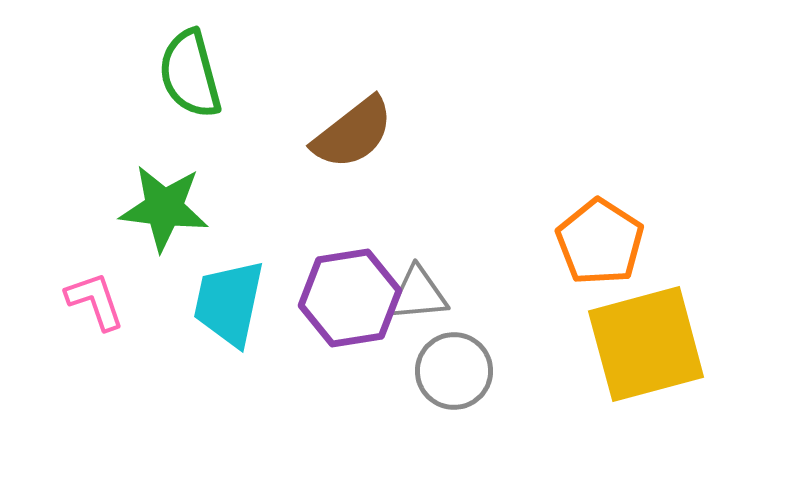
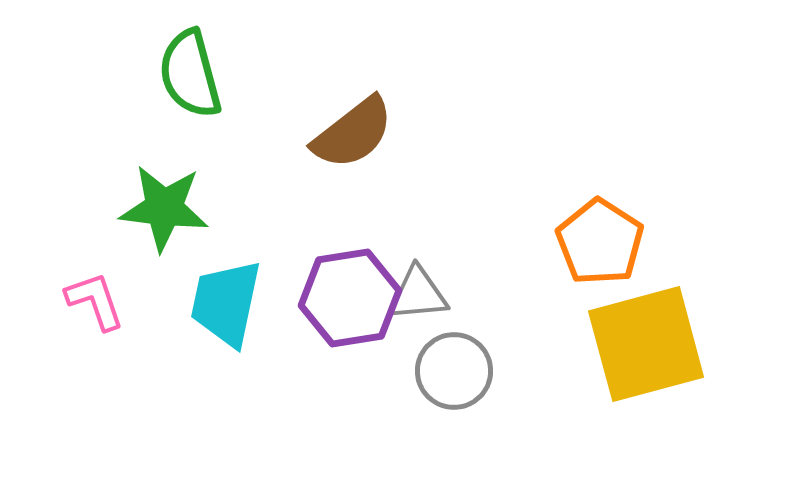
cyan trapezoid: moved 3 px left
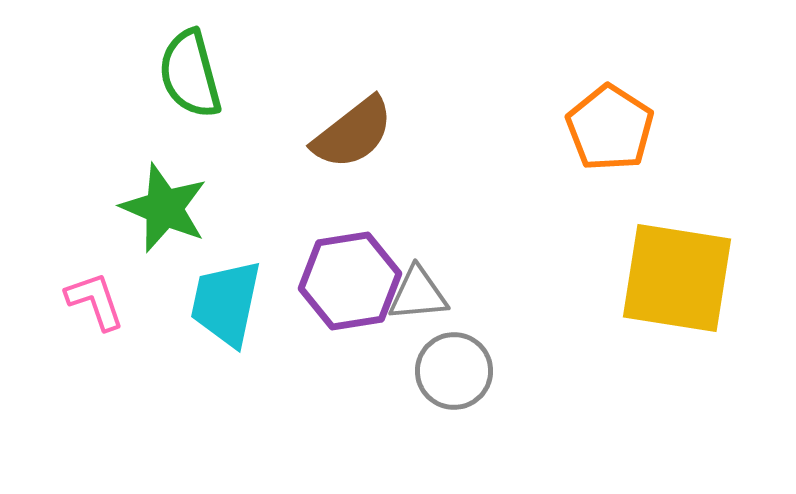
green star: rotated 16 degrees clockwise
orange pentagon: moved 10 px right, 114 px up
purple hexagon: moved 17 px up
yellow square: moved 31 px right, 66 px up; rotated 24 degrees clockwise
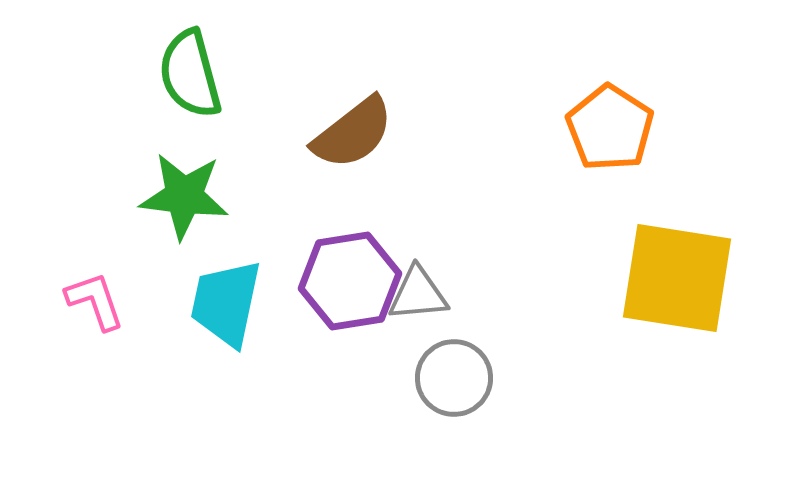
green star: moved 20 px right, 12 px up; rotated 16 degrees counterclockwise
gray circle: moved 7 px down
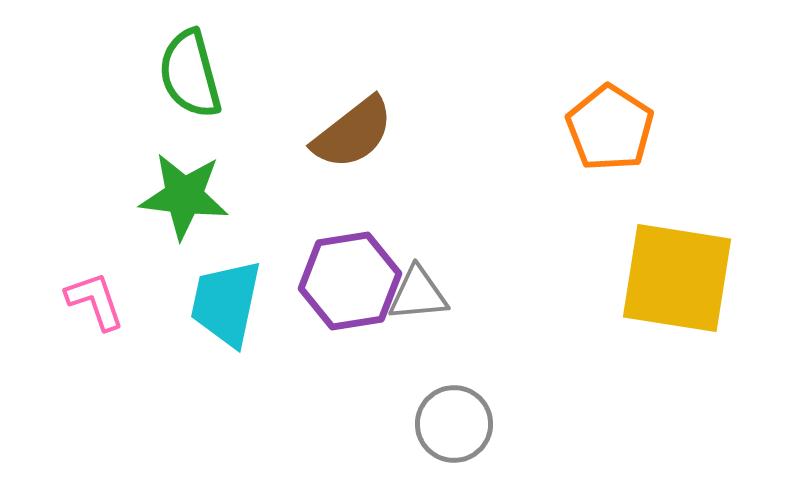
gray circle: moved 46 px down
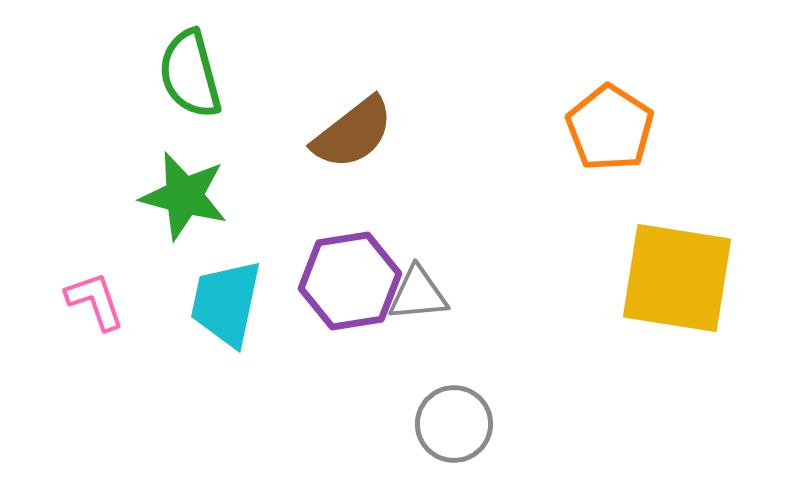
green star: rotated 8 degrees clockwise
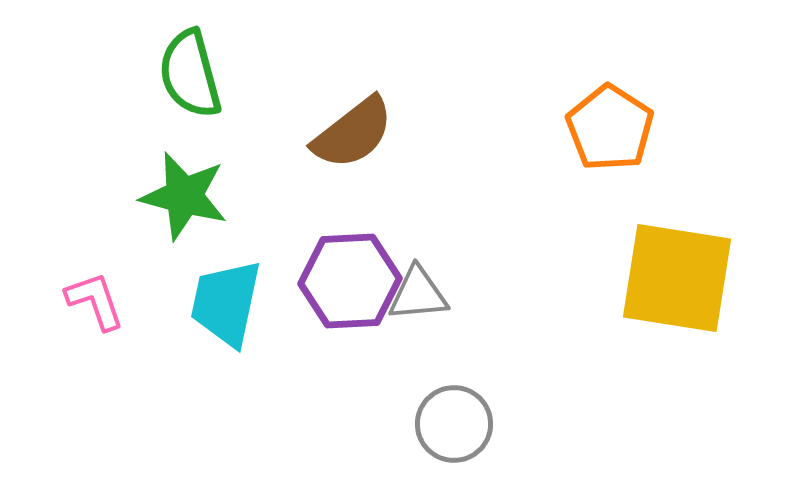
purple hexagon: rotated 6 degrees clockwise
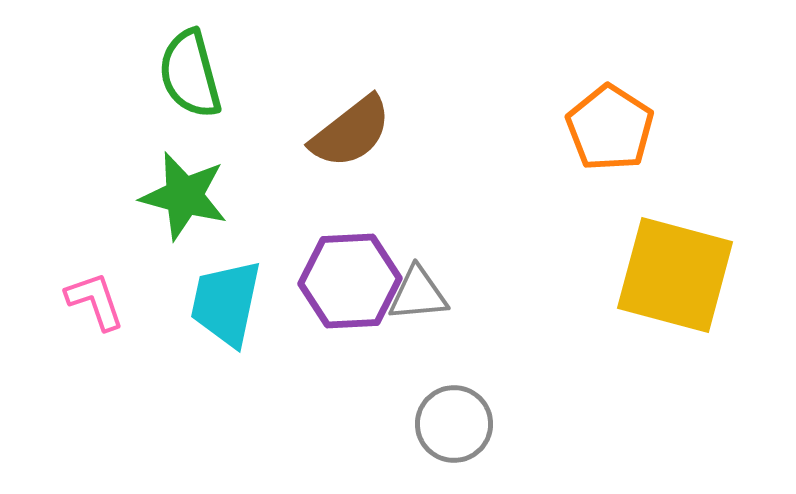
brown semicircle: moved 2 px left, 1 px up
yellow square: moved 2 px left, 3 px up; rotated 6 degrees clockwise
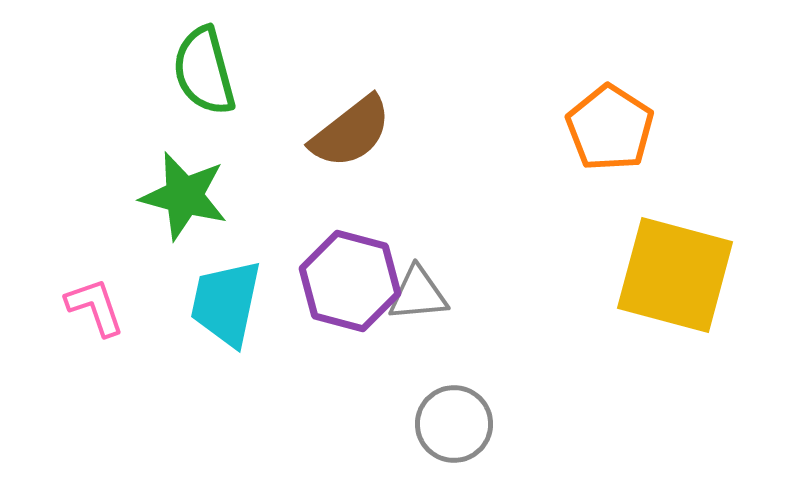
green semicircle: moved 14 px right, 3 px up
purple hexagon: rotated 18 degrees clockwise
pink L-shape: moved 6 px down
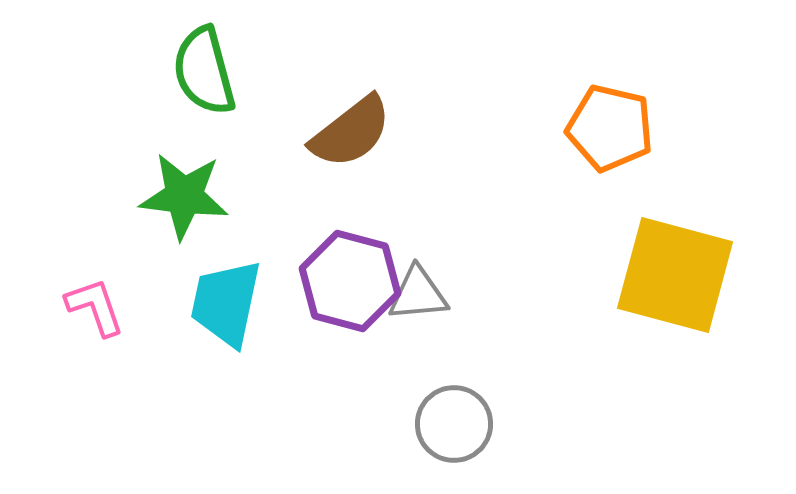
orange pentagon: rotated 20 degrees counterclockwise
green star: rotated 8 degrees counterclockwise
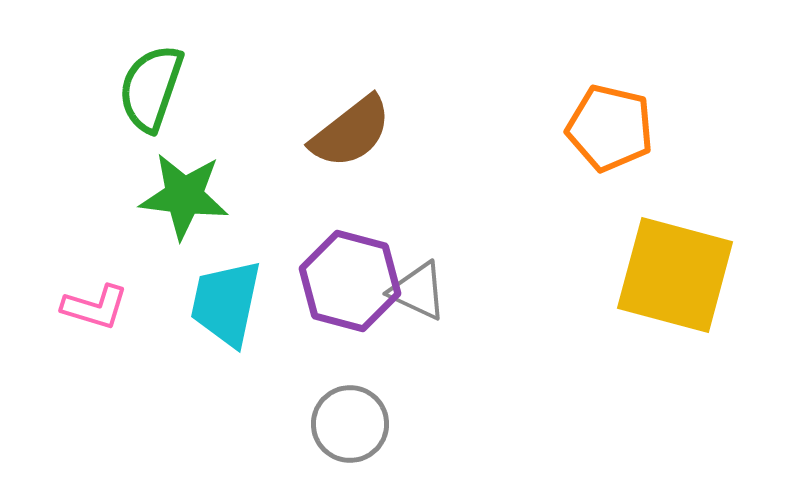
green semicircle: moved 53 px left, 17 px down; rotated 34 degrees clockwise
gray triangle: moved 3 px up; rotated 30 degrees clockwise
pink L-shape: rotated 126 degrees clockwise
gray circle: moved 104 px left
